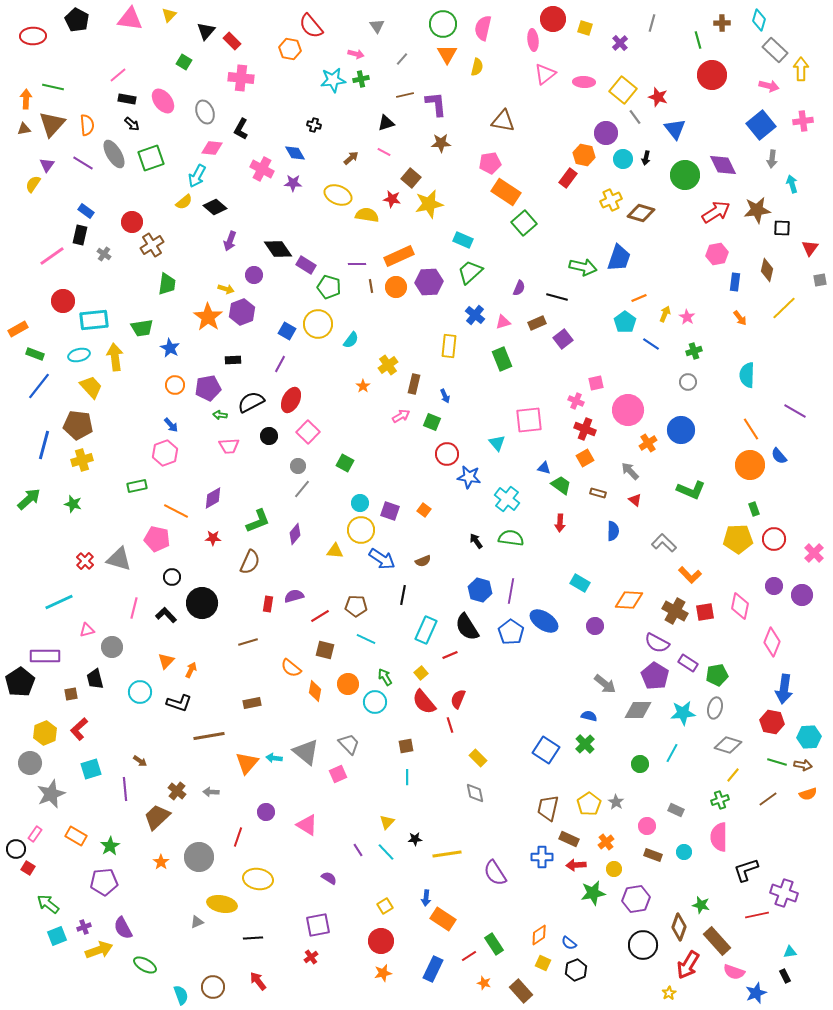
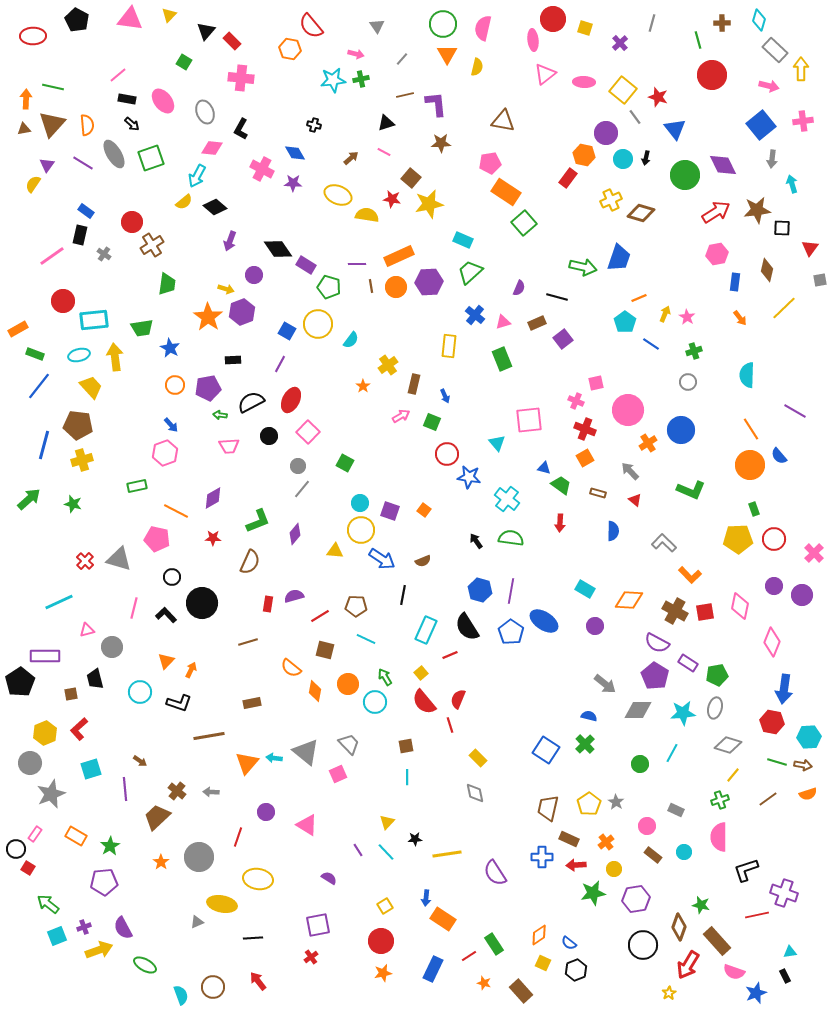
cyan rectangle at (580, 583): moved 5 px right, 6 px down
brown rectangle at (653, 855): rotated 18 degrees clockwise
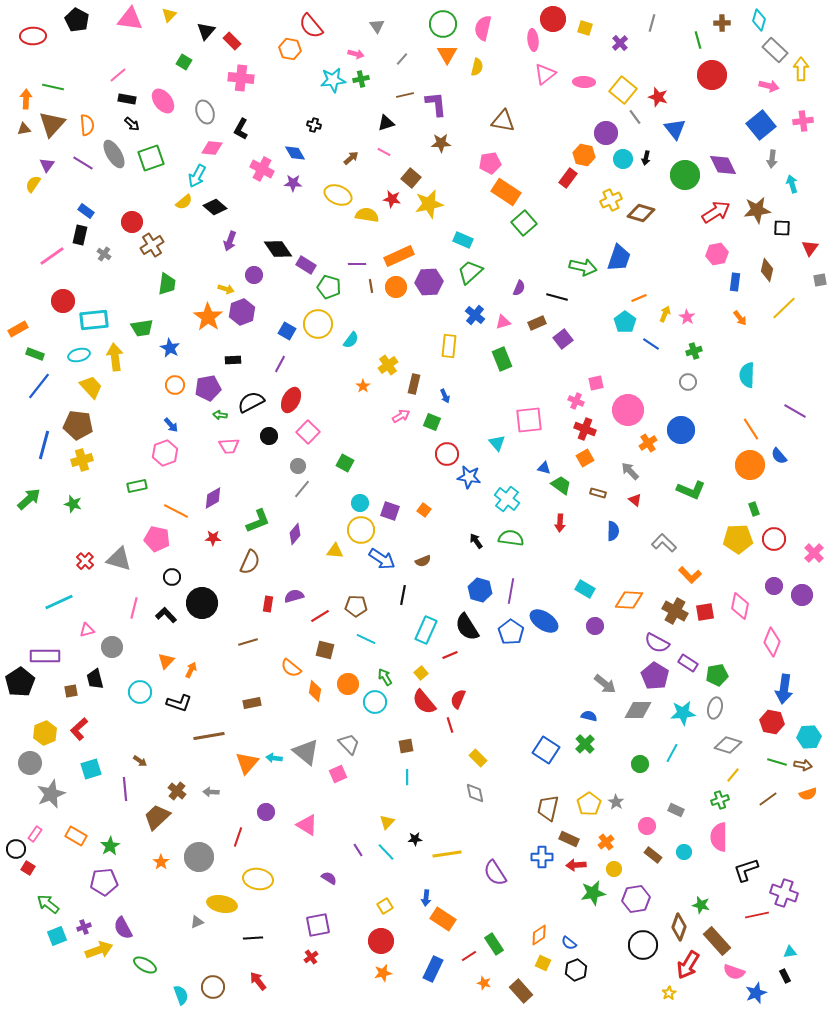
brown square at (71, 694): moved 3 px up
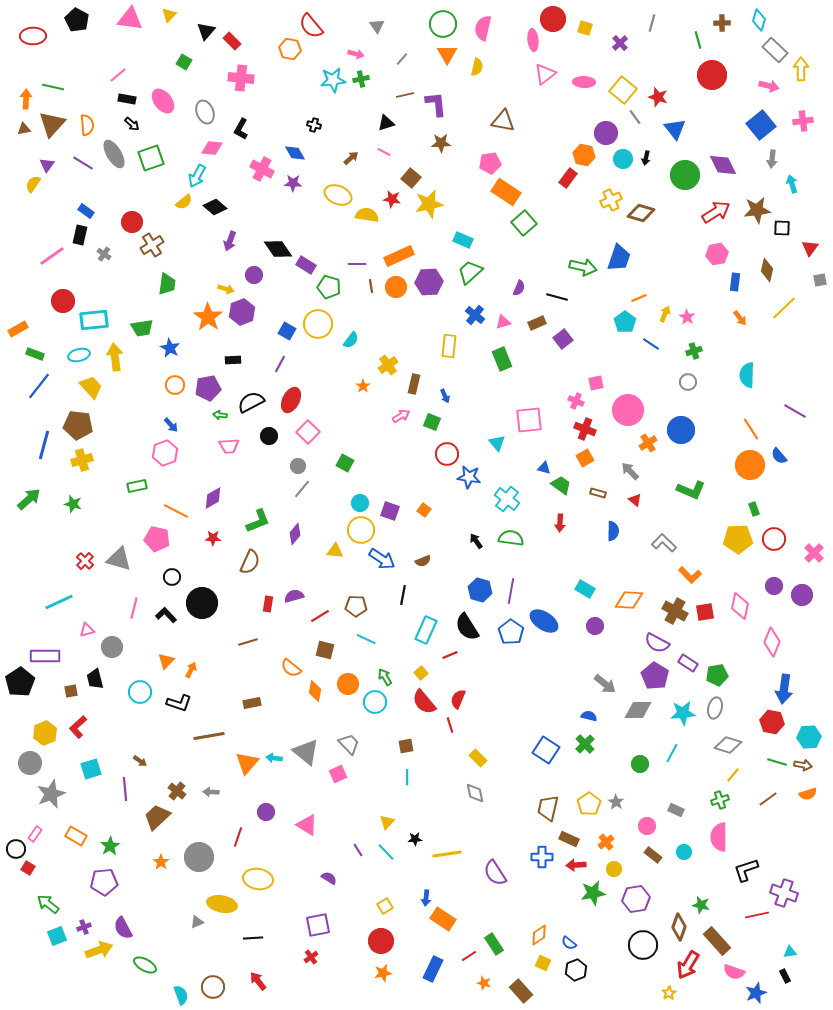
red L-shape at (79, 729): moved 1 px left, 2 px up
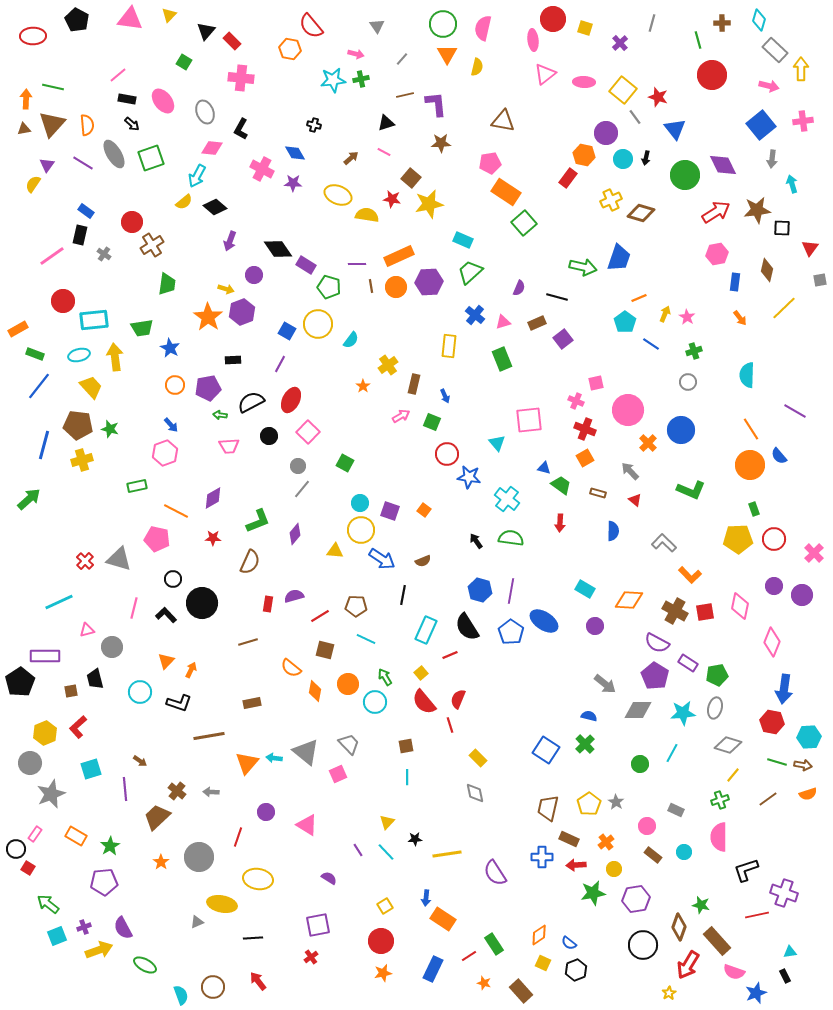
orange cross at (648, 443): rotated 12 degrees counterclockwise
green star at (73, 504): moved 37 px right, 75 px up
black circle at (172, 577): moved 1 px right, 2 px down
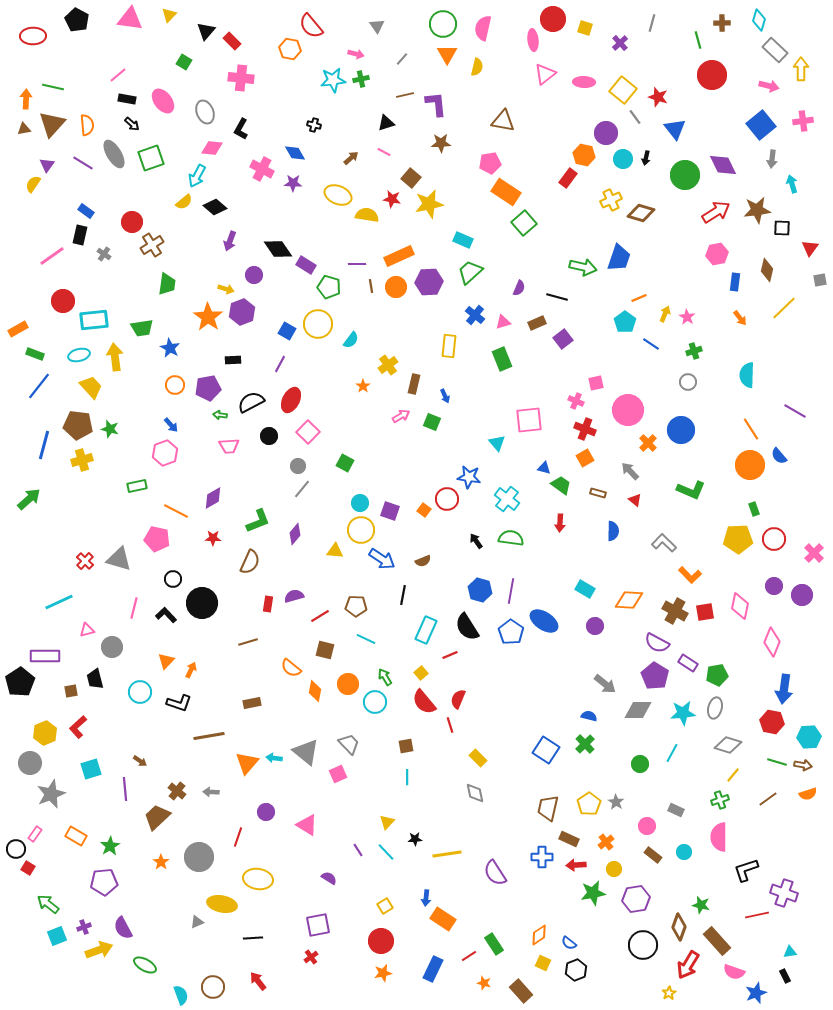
red circle at (447, 454): moved 45 px down
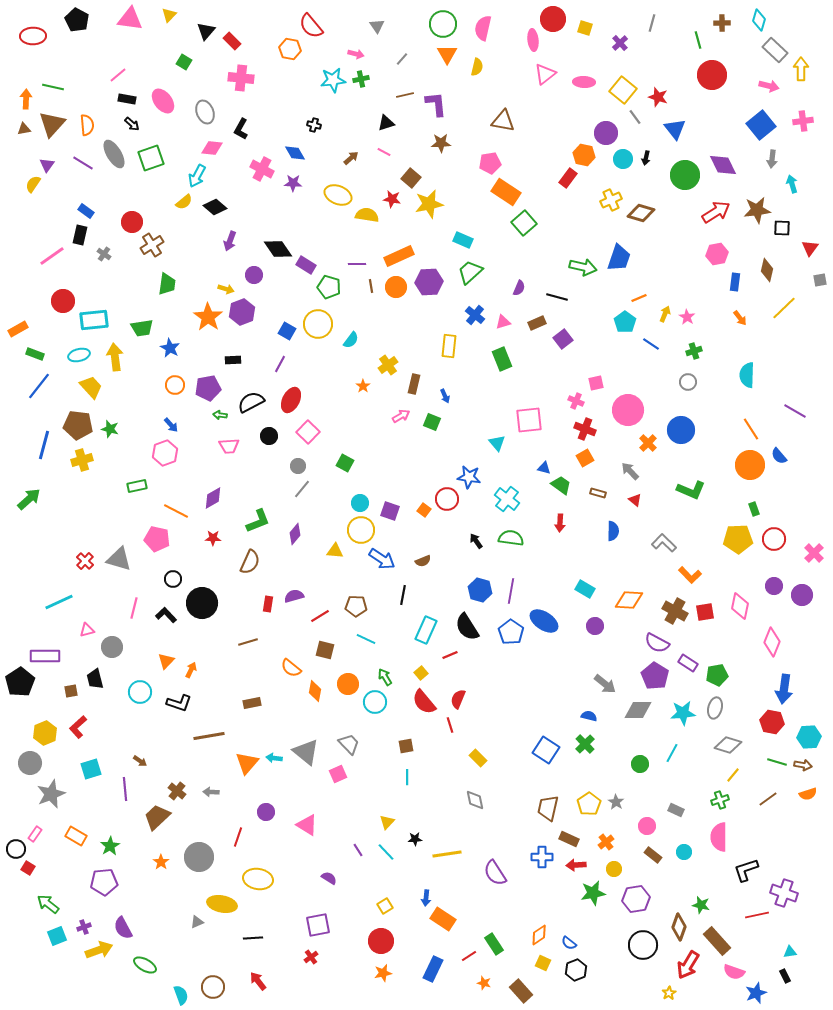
gray diamond at (475, 793): moved 7 px down
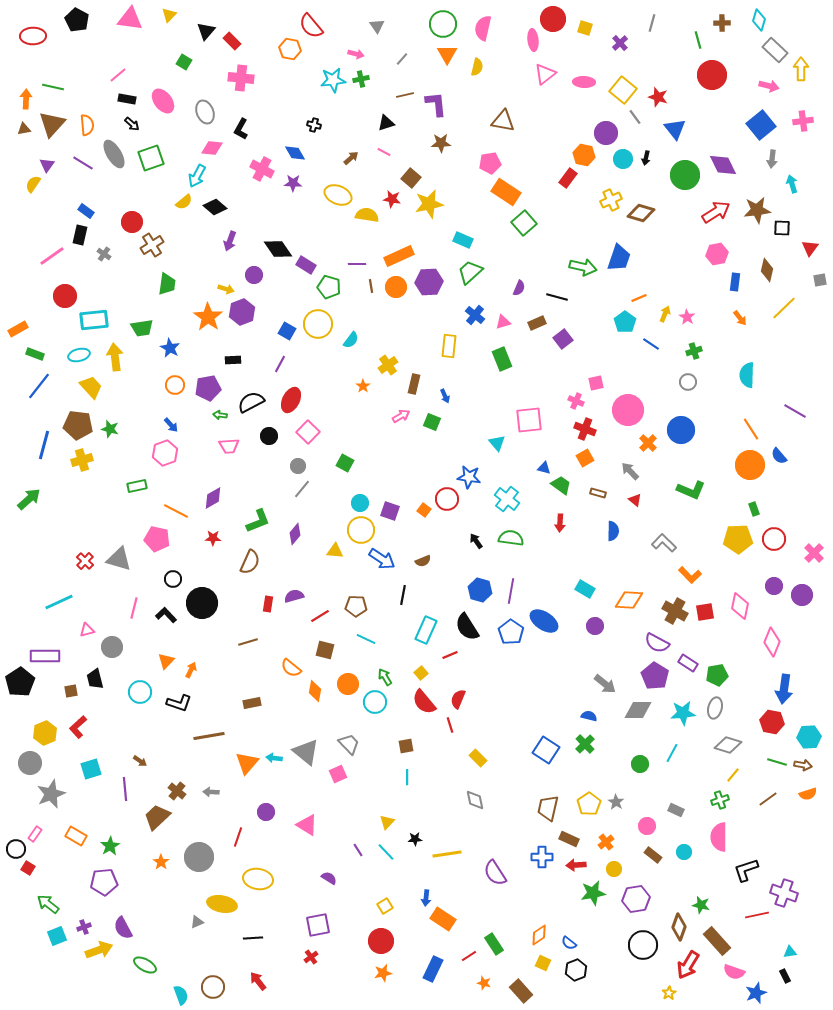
red circle at (63, 301): moved 2 px right, 5 px up
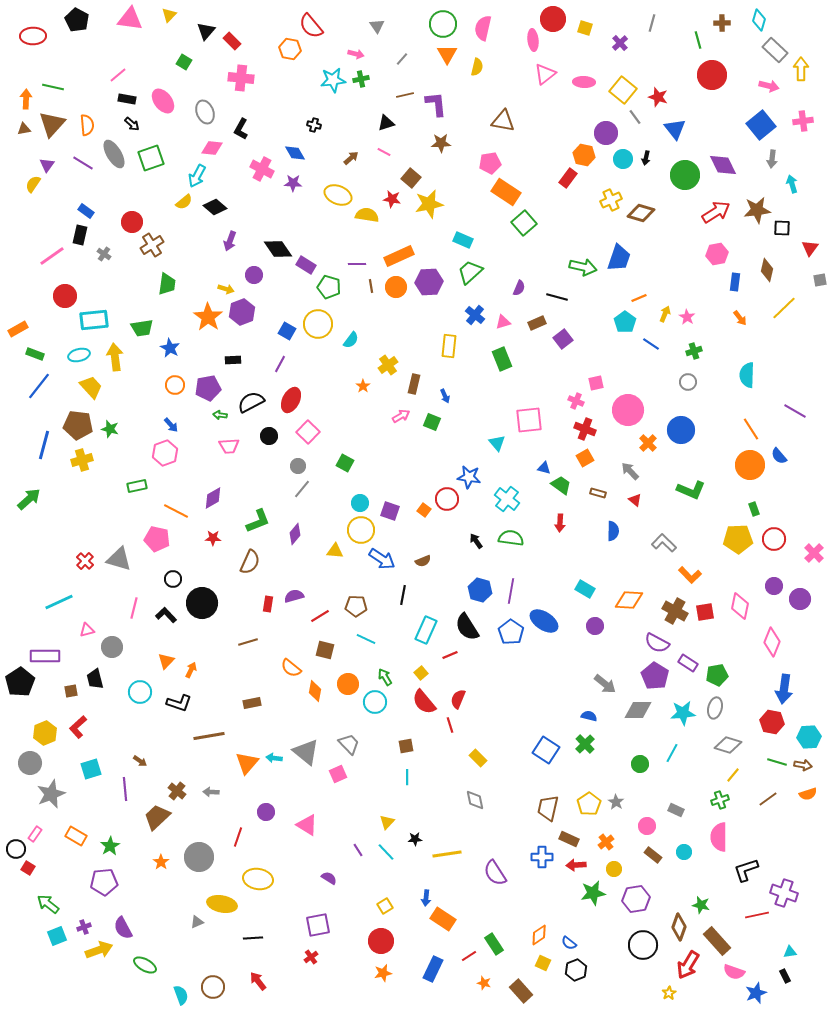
purple circle at (802, 595): moved 2 px left, 4 px down
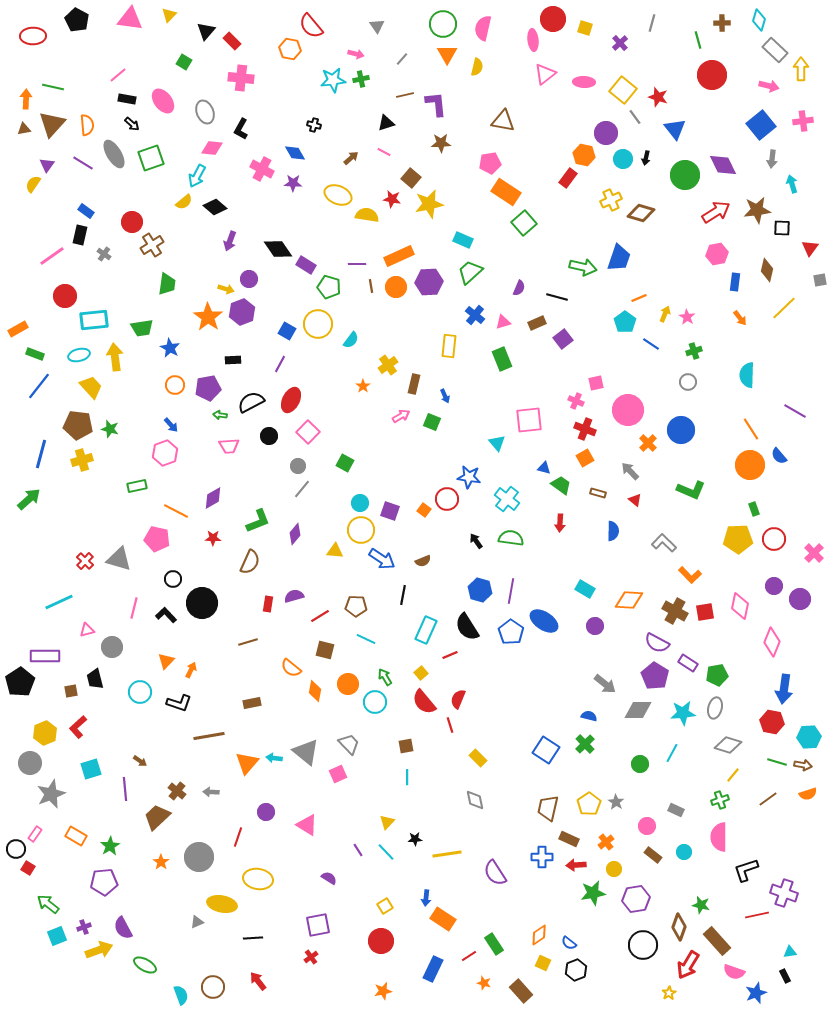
purple circle at (254, 275): moved 5 px left, 4 px down
blue line at (44, 445): moved 3 px left, 9 px down
orange star at (383, 973): moved 18 px down
